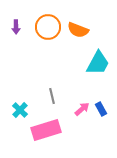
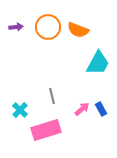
purple arrow: rotated 96 degrees counterclockwise
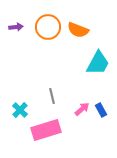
blue rectangle: moved 1 px down
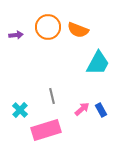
purple arrow: moved 8 px down
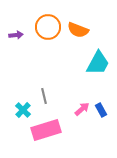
gray line: moved 8 px left
cyan cross: moved 3 px right
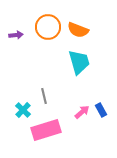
cyan trapezoid: moved 19 px left, 1 px up; rotated 44 degrees counterclockwise
pink arrow: moved 3 px down
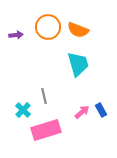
cyan trapezoid: moved 1 px left, 2 px down
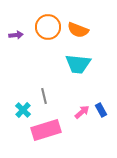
cyan trapezoid: rotated 112 degrees clockwise
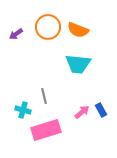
purple arrow: moved 1 px up; rotated 152 degrees clockwise
cyan cross: rotated 28 degrees counterclockwise
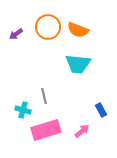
pink arrow: moved 19 px down
